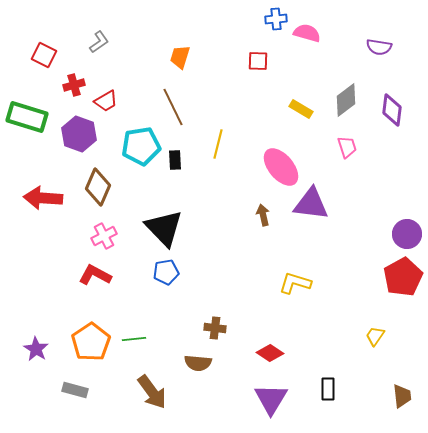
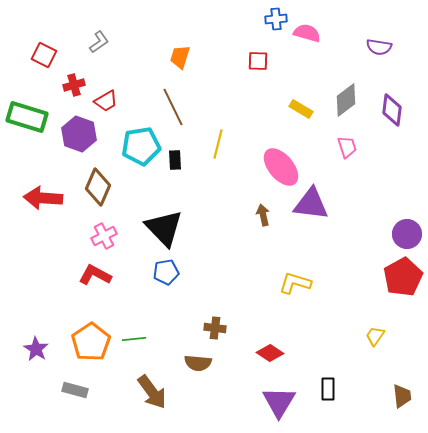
purple triangle at (271, 399): moved 8 px right, 3 px down
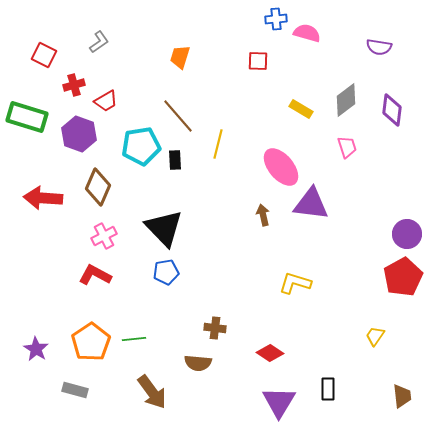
brown line at (173, 107): moved 5 px right, 9 px down; rotated 15 degrees counterclockwise
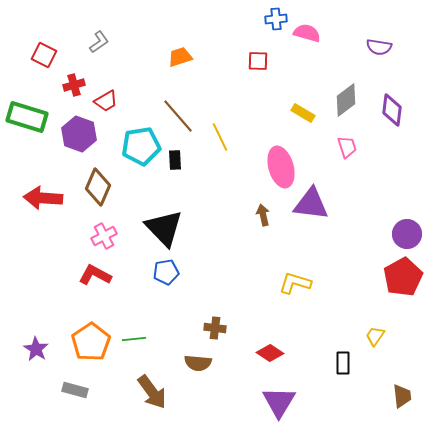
orange trapezoid at (180, 57): rotated 55 degrees clockwise
yellow rectangle at (301, 109): moved 2 px right, 4 px down
yellow line at (218, 144): moved 2 px right, 7 px up; rotated 40 degrees counterclockwise
pink ellipse at (281, 167): rotated 24 degrees clockwise
black rectangle at (328, 389): moved 15 px right, 26 px up
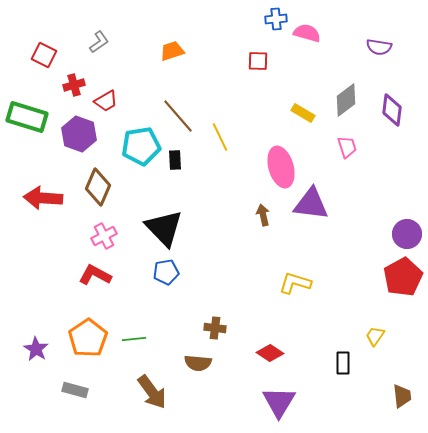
orange trapezoid at (180, 57): moved 8 px left, 6 px up
orange pentagon at (91, 342): moved 3 px left, 4 px up
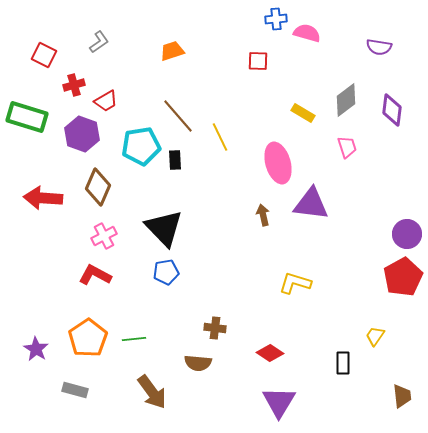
purple hexagon at (79, 134): moved 3 px right
pink ellipse at (281, 167): moved 3 px left, 4 px up
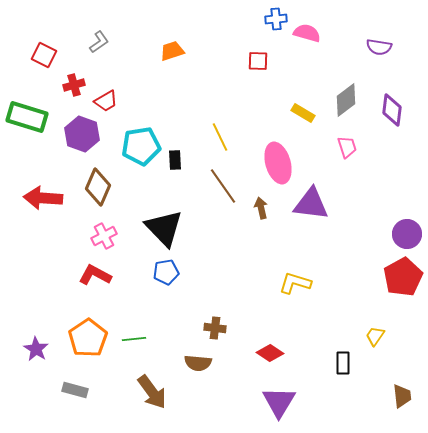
brown line at (178, 116): moved 45 px right, 70 px down; rotated 6 degrees clockwise
brown arrow at (263, 215): moved 2 px left, 7 px up
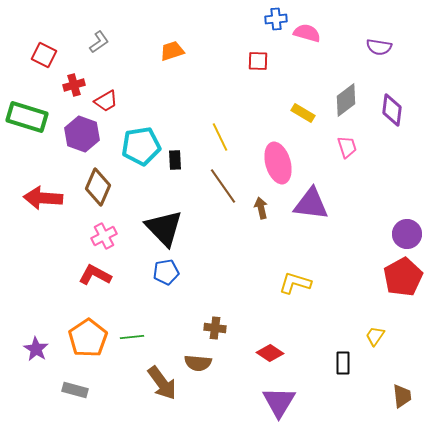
green line at (134, 339): moved 2 px left, 2 px up
brown arrow at (152, 392): moved 10 px right, 9 px up
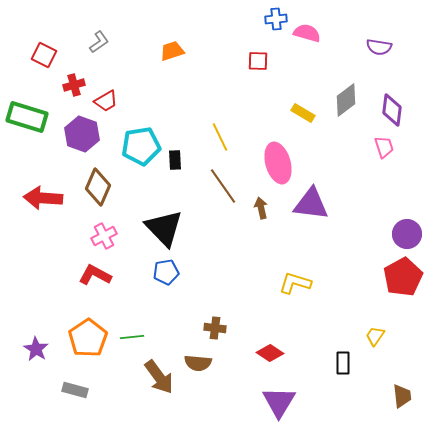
pink trapezoid at (347, 147): moved 37 px right
brown arrow at (162, 383): moved 3 px left, 6 px up
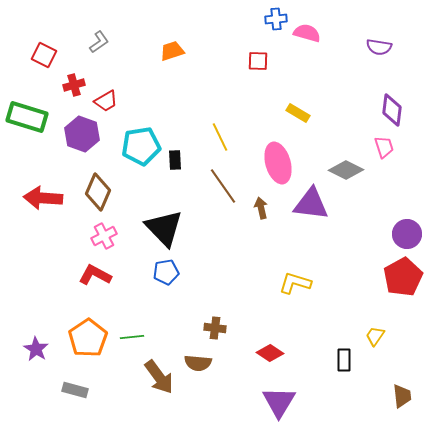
gray diamond at (346, 100): moved 70 px down; rotated 64 degrees clockwise
yellow rectangle at (303, 113): moved 5 px left
brown diamond at (98, 187): moved 5 px down
black rectangle at (343, 363): moved 1 px right, 3 px up
